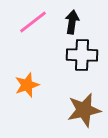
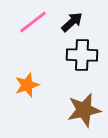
black arrow: rotated 40 degrees clockwise
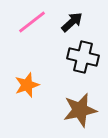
pink line: moved 1 px left
black cross: moved 1 px right, 2 px down; rotated 12 degrees clockwise
brown star: moved 4 px left
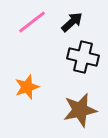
orange star: moved 2 px down
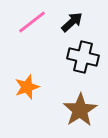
brown star: rotated 20 degrees counterclockwise
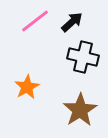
pink line: moved 3 px right, 1 px up
orange star: rotated 10 degrees counterclockwise
